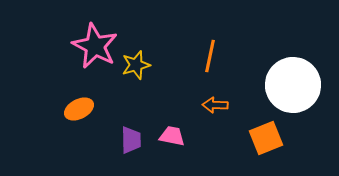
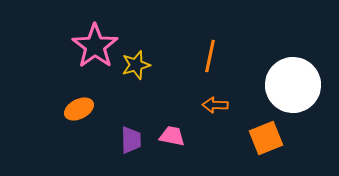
pink star: rotated 9 degrees clockwise
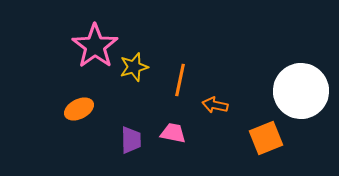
orange line: moved 30 px left, 24 px down
yellow star: moved 2 px left, 2 px down
white circle: moved 8 px right, 6 px down
orange arrow: rotated 10 degrees clockwise
pink trapezoid: moved 1 px right, 3 px up
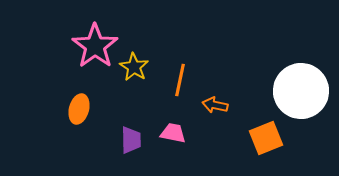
yellow star: rotated 24 degrees counterclockwise
orange ellipse: rotated 48 degrees counterclockwise
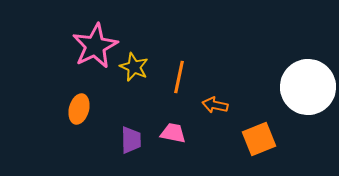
pink star: rotated 9 degrees clockwise
yellow star: rotated 8 degrees counterclockwise
orange line: moved 1 px left, 3 px up
white circle: moved 7 px right, 4 px up
orange square: moved 7 px left, 1 px down
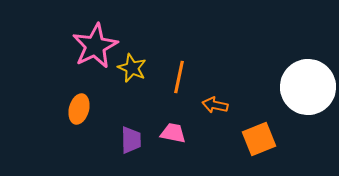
yellow star: moved 2 px left, 1 px down
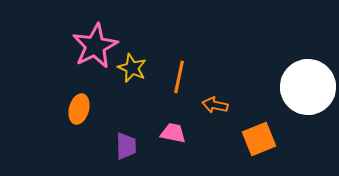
purple trapezoid: moved 5 px left, 6 px down
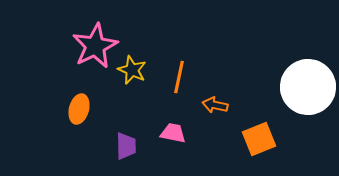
yellow star: moved 2 px down
